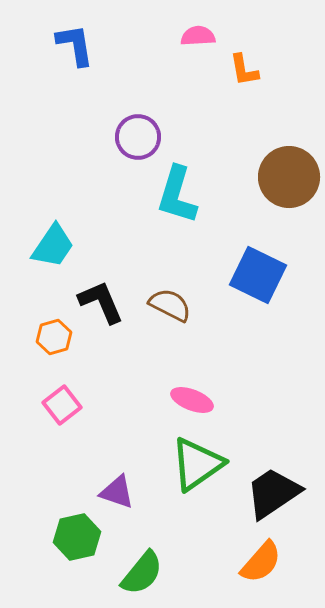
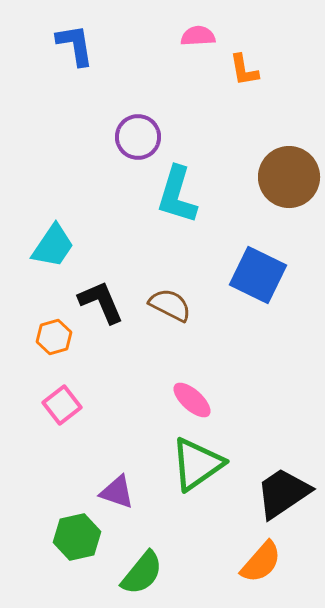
pink ellipse: rotated 21 degrees clockwise
black trapezoid: moved 10 px right
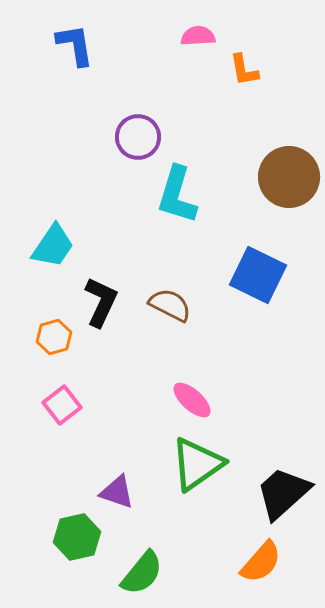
black L-shape: rotated 48 degrees clockwise
black trapezoid: rotated 8 degrees counterclockwise
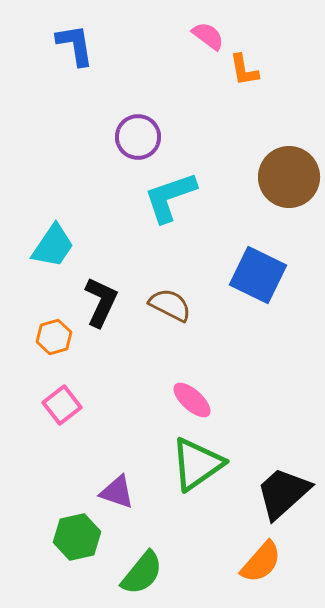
pink semicircle: moved 10 px right; rotated 40 degrees clockwise
cyan L-shape: moved 7 px left, 2 px down; rotated 54 degrees clockwise
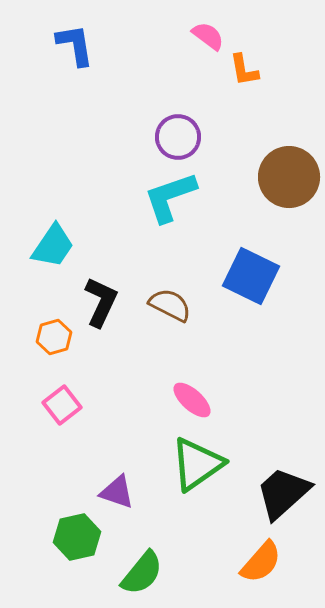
purple circle: moved 40 px right
blue square: moved 7 px left, 1 px down
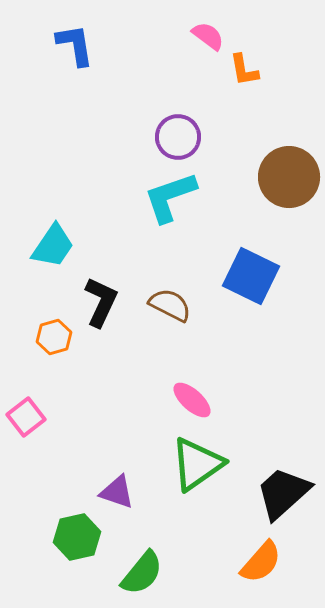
pink square: moved 36 px left, 12 px down
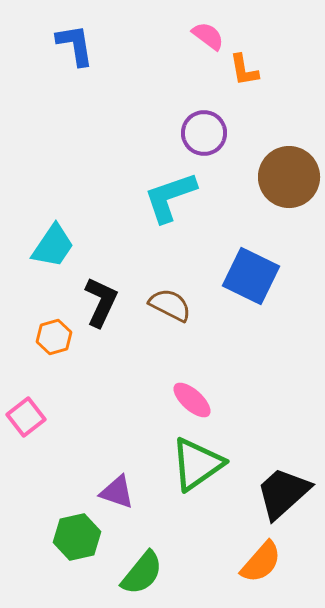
purple circle: moved 26 px right, 4 px up
